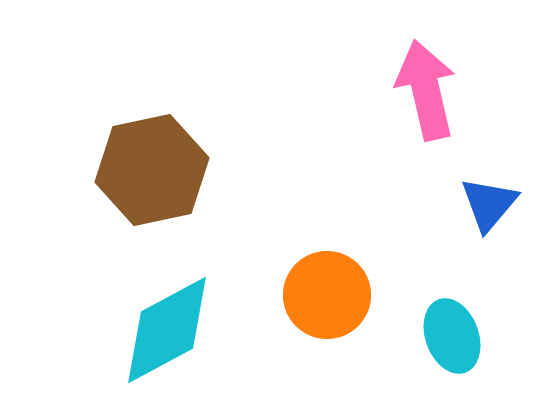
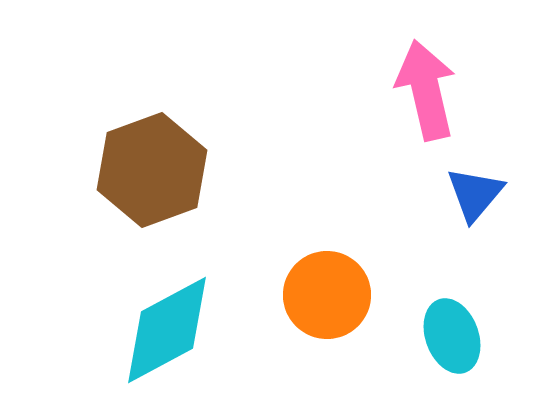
brown hexagon: rotated 8 degrees counterclockwise
blue triangle: moved 14 px left, 10 px up
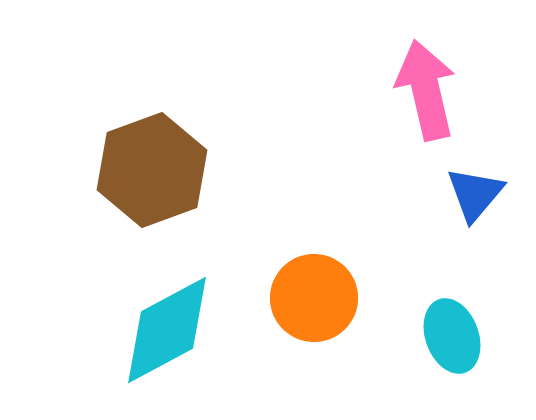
orange circle: moved 13 px left, 3 px down
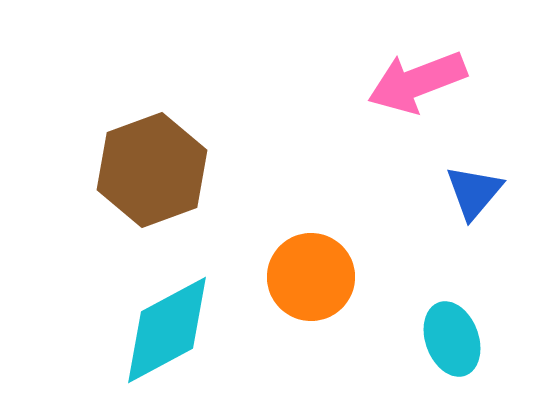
pink arrow: moved 9 px left, 8 px up; rotated 98 degrees counterclockwise
blue triangle: moved 1 px left, 2 px up
orange circle: moved 3 px left, 21 px up
cyan ellipse: moved 3 px down
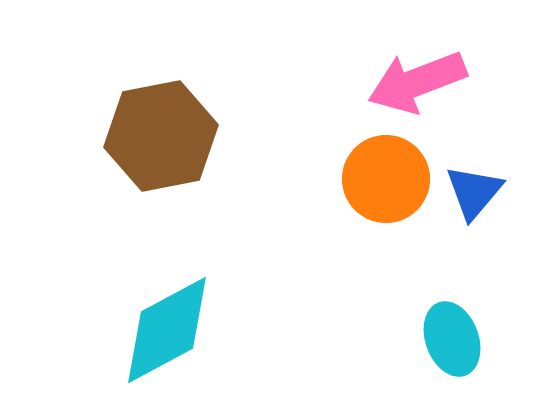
brown hexagon: moved 9 px right, 34 px up; rotated 9 degrees clockwise
orange circle: moved 75 px right, 98 px up
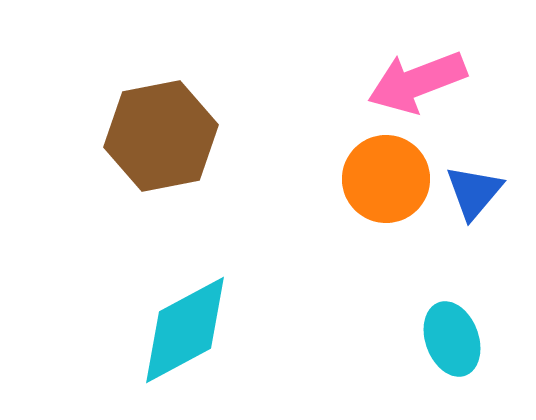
cyan diamond: moved 18 px right
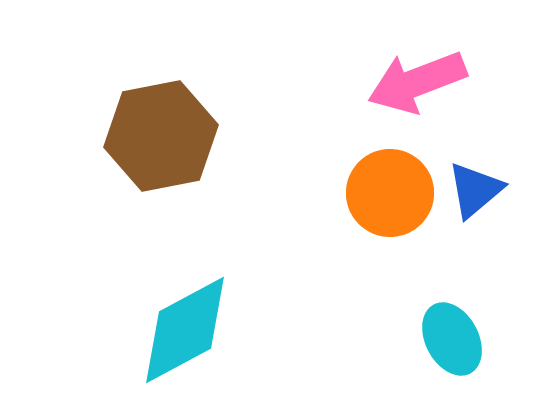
orange circle: moved 4 px right, 14 px down
blue triangle: moved 1 px right, 2 px up; rotated 10 degrees clockwise
cyan ellipse: rotated 8 degrees counterclockwise
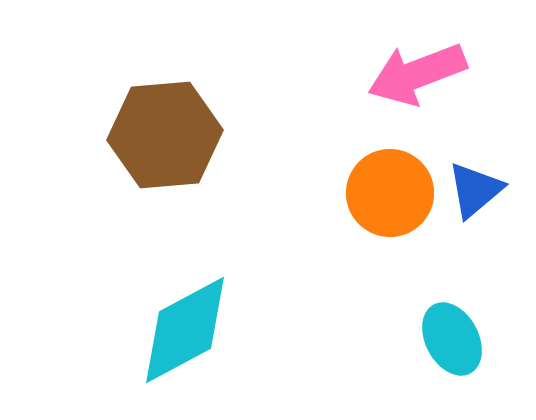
pink arrow: moved 8 px up
brown hexagon: moved 4 px right, 1 px up; rotated 6 degrees clockwise
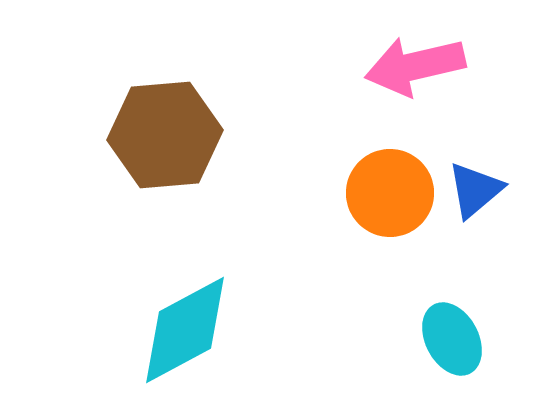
pink arrow: moved 2 px left, 8 px up; rotated 8 degrees clockwise
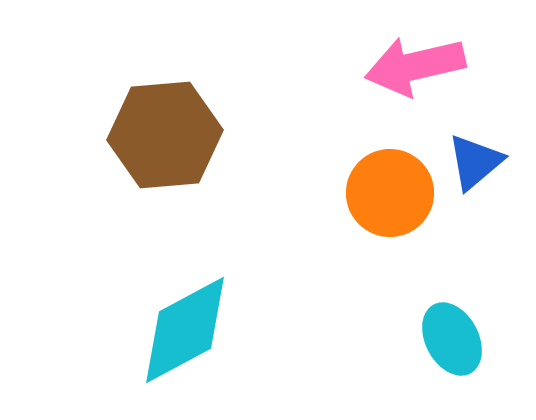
blue triangle: moved 28 px up
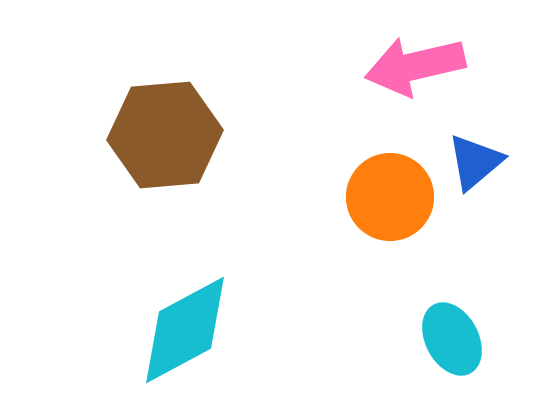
orange circle: moved 4 px down
